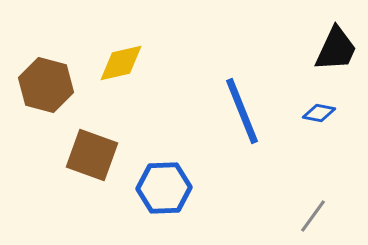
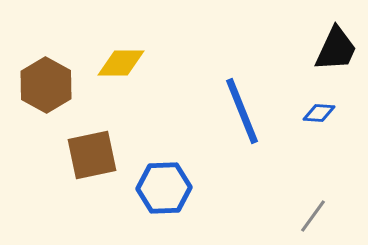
yellow diamond: rotated 12 degrees clockwise
brown hexagon: rotated 14 degrees clockwise
blue diamond: rotated 8 degrees counterclockwise
brown square: rotated 32 degrees counterclockwise
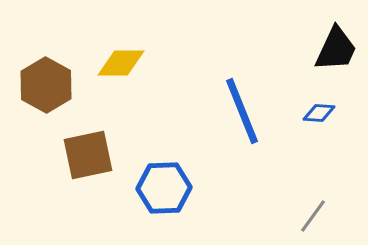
brown square: moved 4 px left
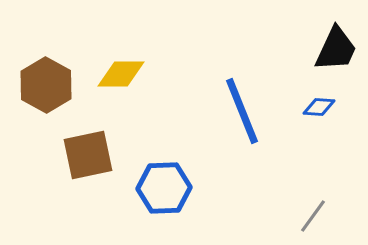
yellow diamond: moved 11 px down
blue diamond: moved 6 px up
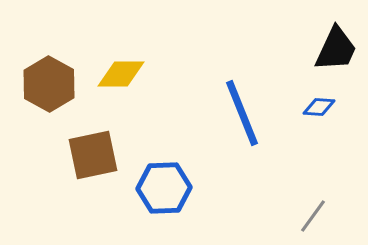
brown hexagon: moved 3 px right, 1 px up
blue line: moved 2 px down
brown square: moved 5 px right
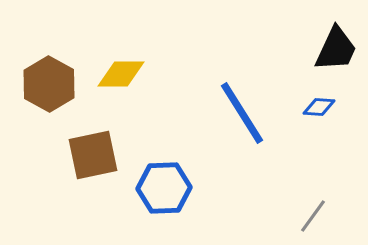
blue line: rotated 10 degrees counterclockwise
